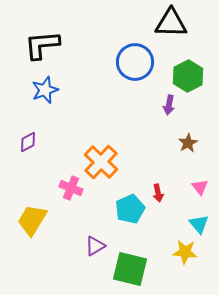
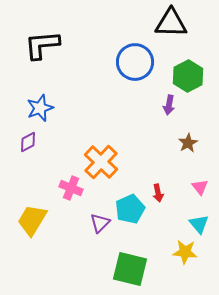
blue star: moved 5 px left, 18 px down
purple triangle: moved 5 px right, 23 px up; rotated 15 degrees counterclockwise
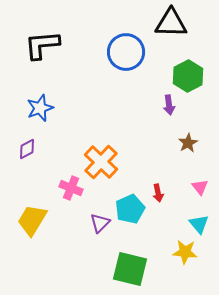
blue circle: moved 9 px left, 10 px up
purple arrow: rotated 18 degrees counterclockwise
purple diamond: moved 1 px left, 7 px down
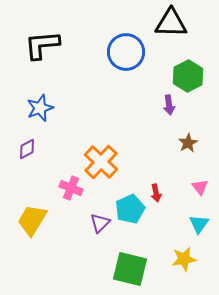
red arrow: moved 2 px left
cyan triangle: rotated 15 degrees clockwise
yellow star: moved 1 px left, 7 px down; rotated 15 degrees counterclockwise
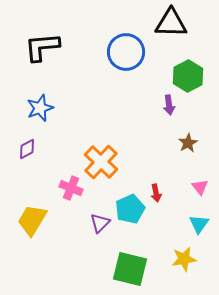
black L-shape: moved 2 px down
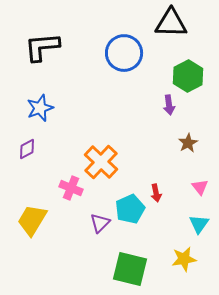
blue circle: moved 2 px left, 1 px down
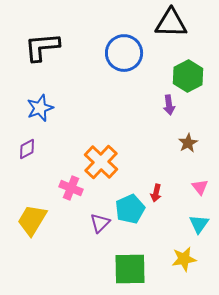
red arrow: rotated 24 degrees clockwise
green square: rotated 15 degrees counterclockwise
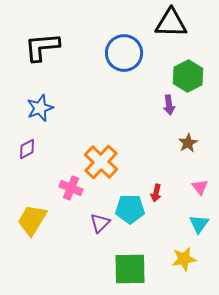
cyan pentagon: rotated 24 degrees clockwise
